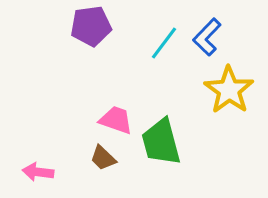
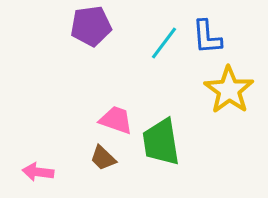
blue L-shape: rotated 48 degrees counterclockwise
green trapezoid: rotated 6 degrees clockwise
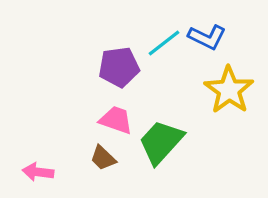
purple pentagon: moved 28 px right, 41 px down
blue L-shape: rotated 60 degrees counterclockwise
cyan line: rotated 15 degrees clockwise
green trapezoid: rotated 51 degrees clockwise
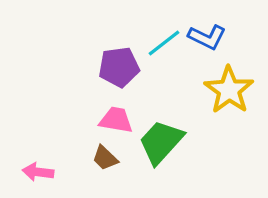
pink trapezoid: rotated 9 degrees counterclockwise
brown trapezoid: moved 2 px right
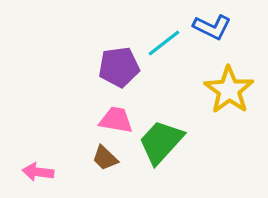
blue L-shape: moved 5 px right, 10 px up
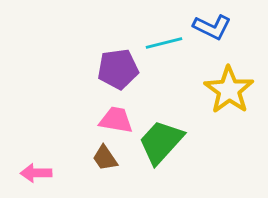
cyan line: rotated 24 degrees clockwise
purple pentagon: moved 1 px left, 2 px down
brown trapezoid: rotated 12 degrees clockwise
pink arrow: moved 2 px left, 1 px down; rotated 8 degrees counterclockwise
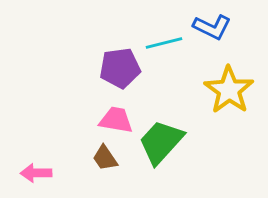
purple pentagon: moved 2 px right, 1 px up
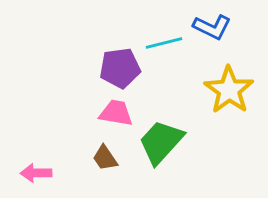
pink trapezoid: moved 7 px up
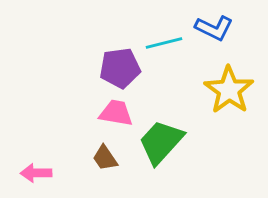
blue L-shape: moved 2 px right, 1 px down
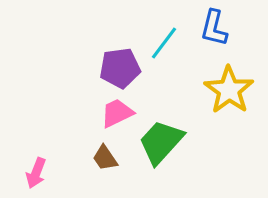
blue L-shape: rotated 78 degrees clockwise
cyan line: rotated 39 degrees counterclockwise
pink trapezoid: moved 1 px right; rotated 36 degrees counterclockwise
pink arrow: rotated 68 degrees counterclockwise
